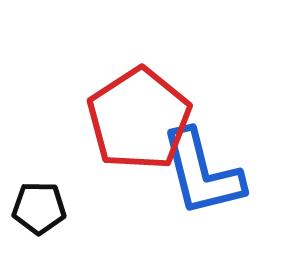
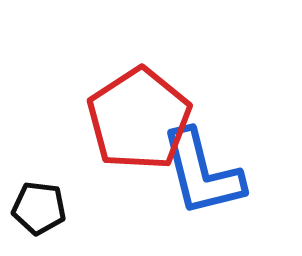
black pentagon: rotated 6 degrees clockwise
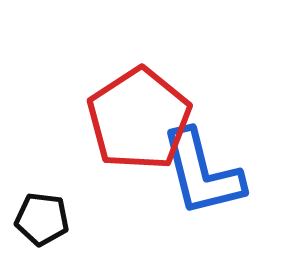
black pentagon: moved 3 px right, 11 px down
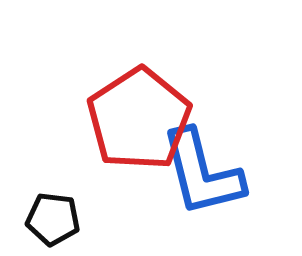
black pentagon: moved 11 px right
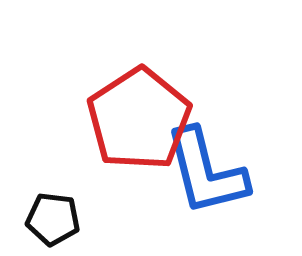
blue L-shape: moved 4 px right, 1 px up
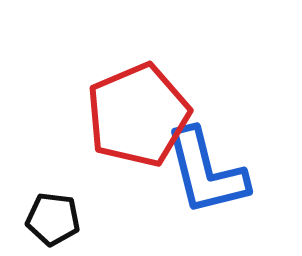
red pentagon: moved 1 px left, 4 px up; rotated 10 degrees clockwise
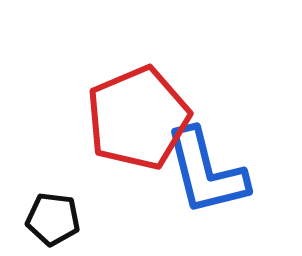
red pentagon: moved 3 px down
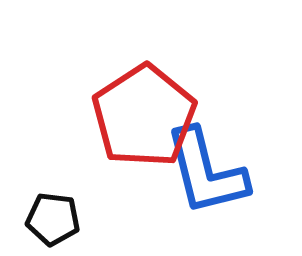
red pentagon: moved 6 px right, 2 px up; rotated 10 degrees counterclockwise
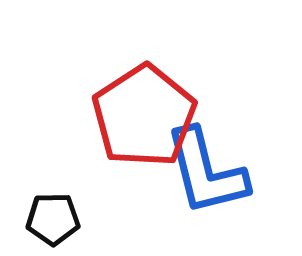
black pentagon: rotated 8 degrees counterclockwise
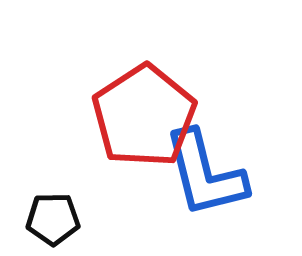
blue L-shape: moved 1 px left, 2 px down
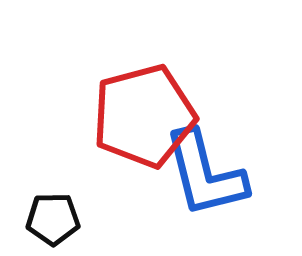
red pentagon: rotated 18 degrees clockwise
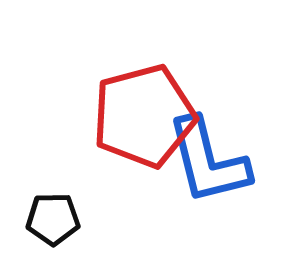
blue L-shape: moved 3 px right, 13 px up
